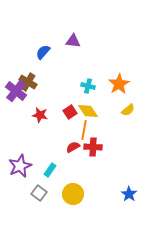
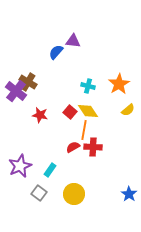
blue semicircle: moved 13 px right
red square: rotated 16 degrees counterclockwise
yellow circle: moved 1 px right
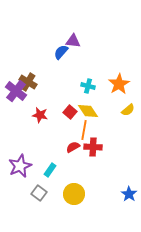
blue semicircle: moved 5 px right
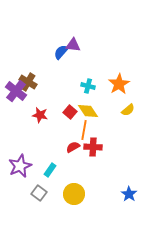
purple triangle: moved 4 px down
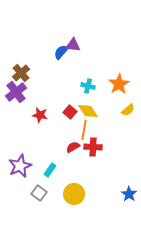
brown cross: moved 7 px left, 9 px up; rotated 18 degrees clockwise
purple cross: moved 1 px down; rotated 15 degrees clockwise
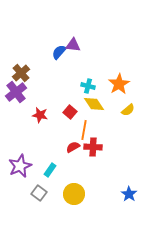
blue semicircle: moved 2 px left
yellow diamond: moved 6 px right, 7 px up
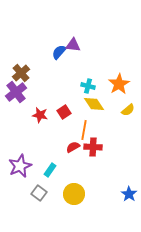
red square: moved 6 px left; rotated 16 degrees clockwise
